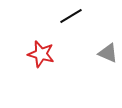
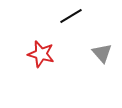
gray triangle: moved 6 px left; rotated 25 degrees clockwise
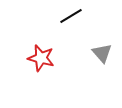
red star: moved 4 px down
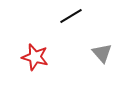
red star: moved 6 px left, 1 px up
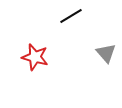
gray triangle: moved 4 px right
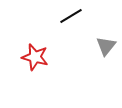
gray triangle: moved 7 px up; rotated 20 degrees clockwise
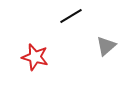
gray triangle: rotated 10 degrees clockwise
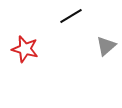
red star: moved 10 px left, 8 px up
